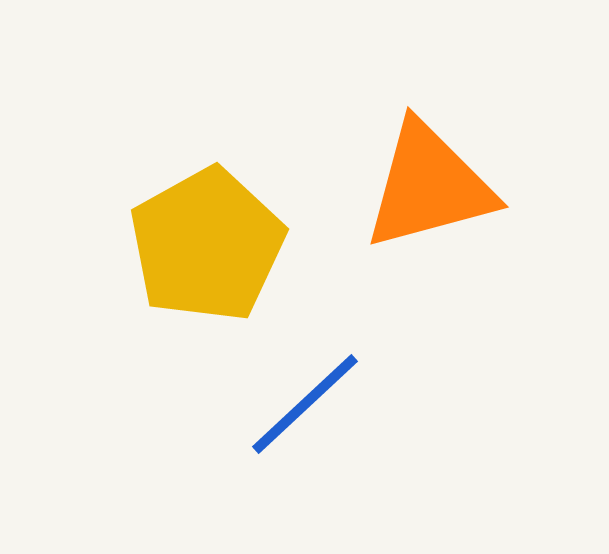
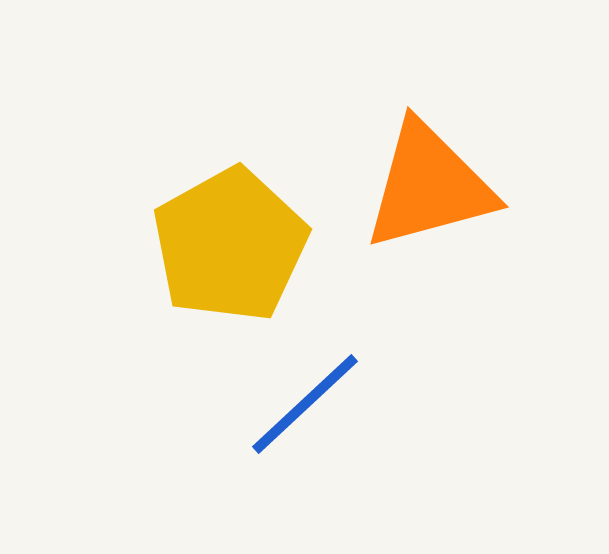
yellow pentagon: moved 23 px right
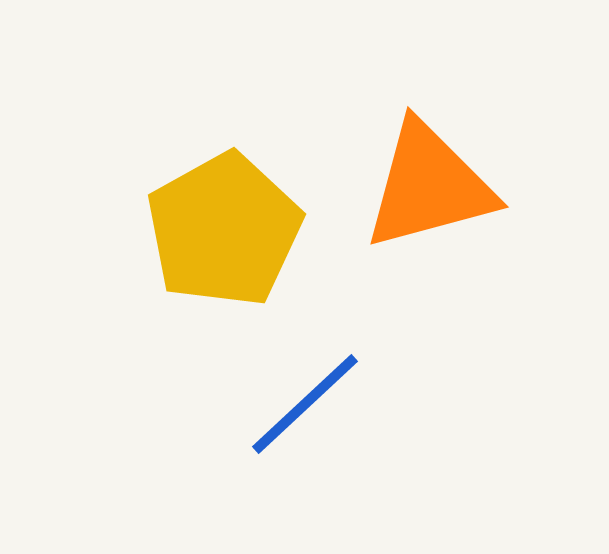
yellow pentagon: moved 6 px left, 15 px up
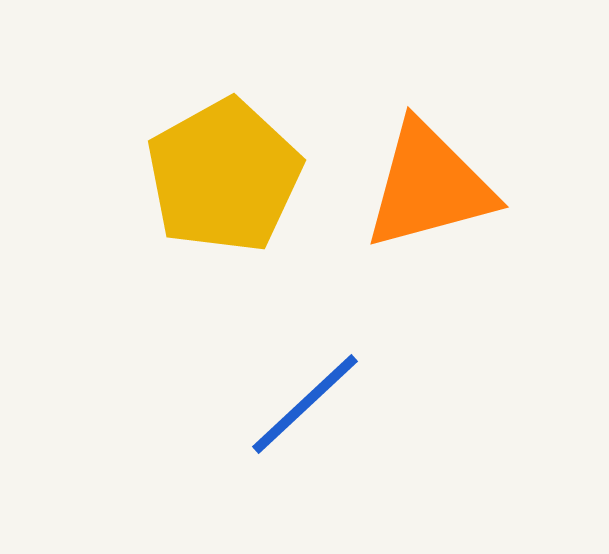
yellow pentagon: moved 54 px up
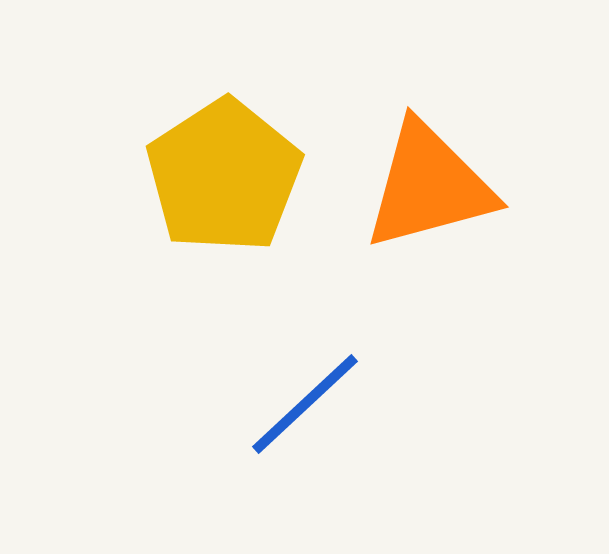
yellow pentagon: rotated 4 degrees counterclockwise
